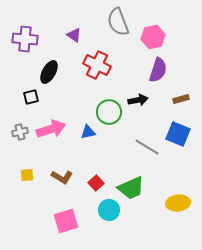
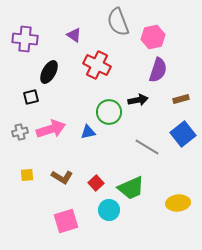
blue square: moved 5 px right; rotated 30 degrees clockwise
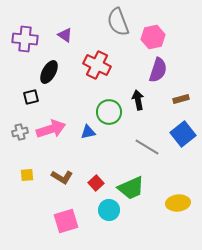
purple triangle: moved 9 px left
black arrow: rotated 90 degrees counterclockwise
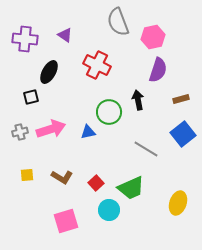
gray line: moved 1 px left, 2 px down
yellow ellipse: rotated 65 degrees counterclockwise
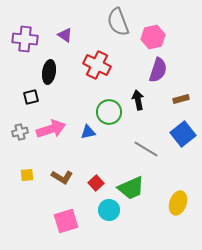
black ellipse: rotated 20 degrees counterclockwise
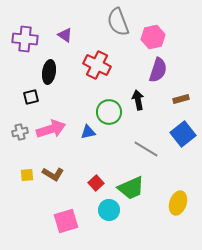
brown L-shape: moved 9 px left, 3 px up
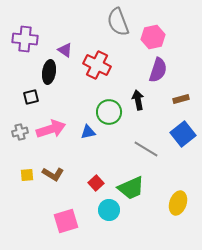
purple triangle: moved 15 px down
